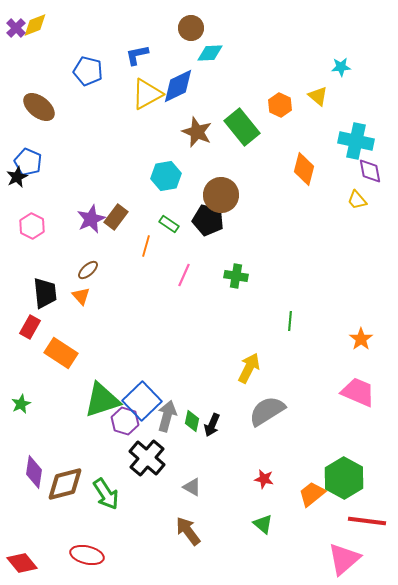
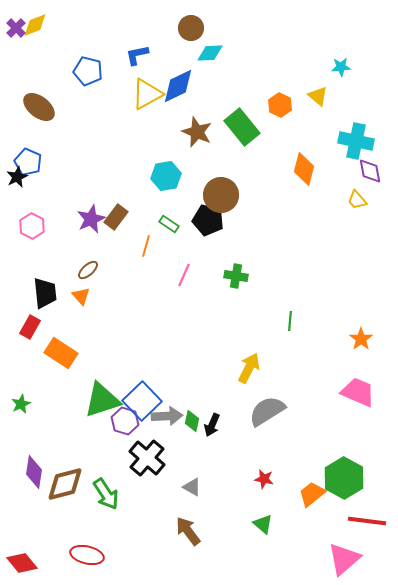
gray arrow at (167, 416): rotated 72 degrees clockwise
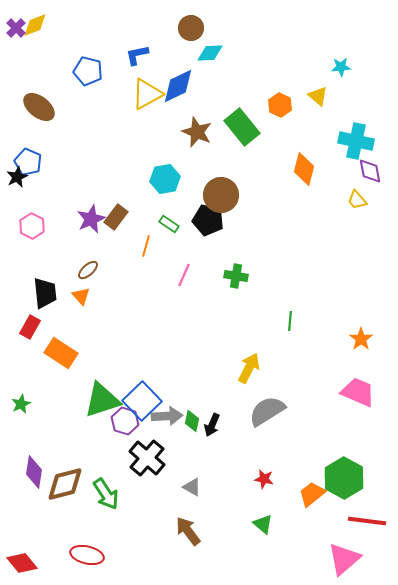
cyan hexagon at (166, 176): moved 1 px left, 3 px down
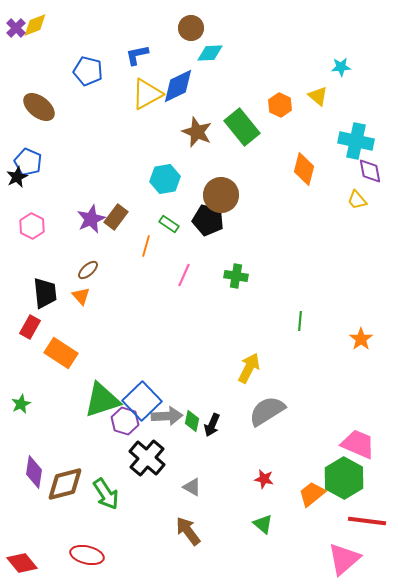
green line at (290, 321): moved 10 px right
pink trapezoid at (358, 392): moved 52 px down
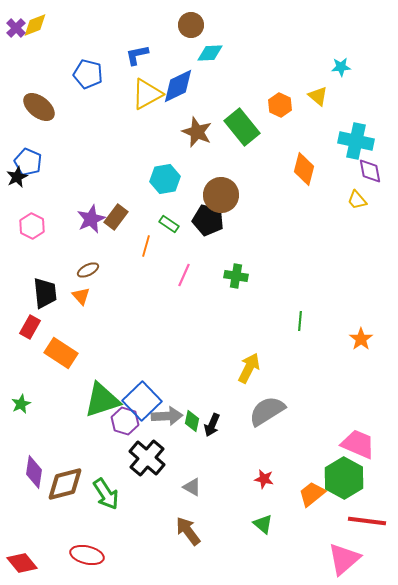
brown circle at (191, 28): moved 3 px up
blue pentagon at (88, 71): moved 3 px down
brown ellipse at (88, 270): rotated 15 degrees clockwise
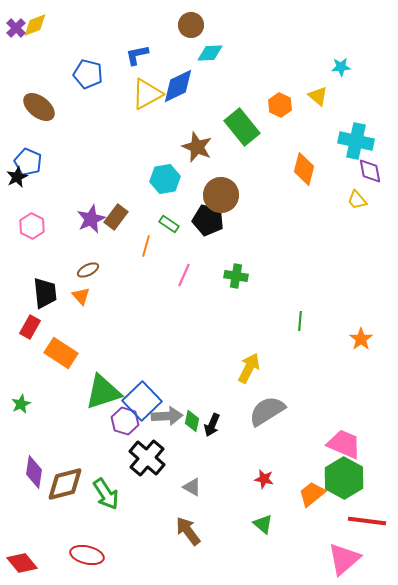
brown star at (197, 132): moved 15 px down
green triangle at (102, 400): moved 1 px right, 8 px up
pink trapezoid at (358, 444): moved 14 px left
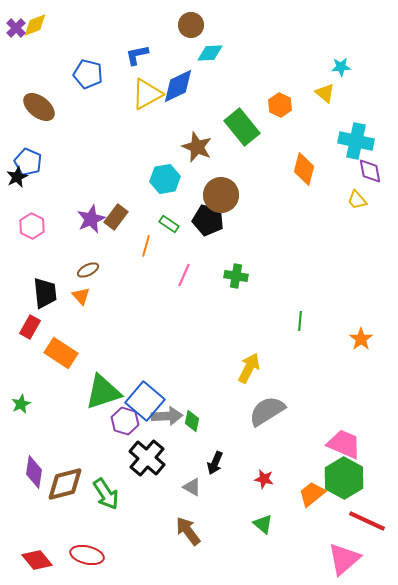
yellow triangle at (318, 96): moved 7 px right, 3 px up
blue square at (142, 401): moved 3 px right; rotated 6 degrees counterclockwise
black arrow at (212, 425): moved 3 px right, 38 px down
red line at (367, 521): rotated 18 degrees clockwise
red diamond at (22, 563): moved 15 px right, 3 px up
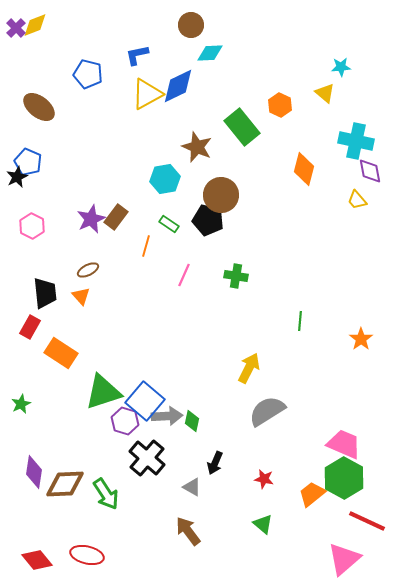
brown diamond at (65, 484): rotated 12 degrees clockwise
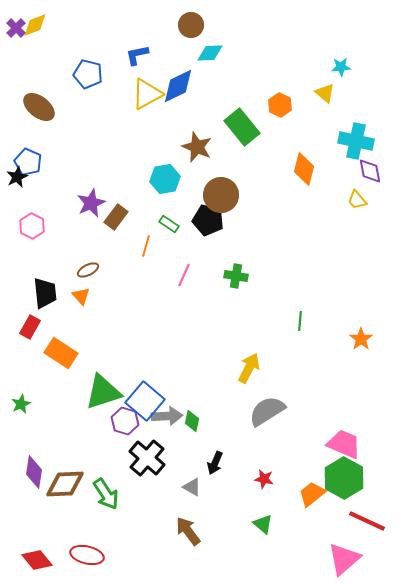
purple star at (91, 219): moved 16 px up
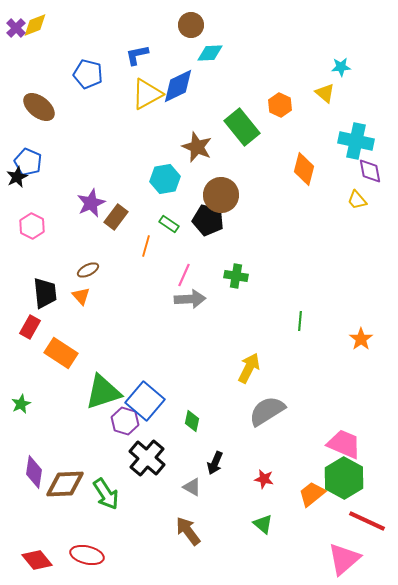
gray arrow at (167, 416): moved 23 px right, 117 px up
